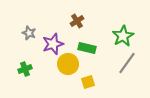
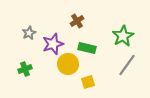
gray star: rotated 24 degrees clockwise
gray line: moved 2 px down
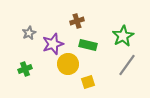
brown cross: rotated 16 degrees clockwise
green rectangle: moved 1 px right, 3 px up
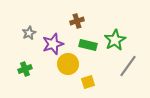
green star: moved 8 px left, 4 px down
gray line: moved 1 px right, 1 px down
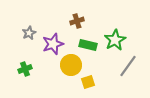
yellow circle: moved 3 px right, 1 px down
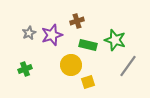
green star: rotated 25 degrees counterclockwise
purple star: moved 1 px left, 9 px up
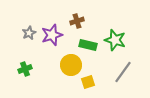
gray line: moved 5 px left, 6 px down
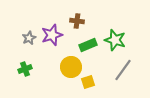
brown cross: rotated 24 degrees clockwise
gray star: moved 5 px down
green rectangle: rotated 36 degrees counterclockwise
yellow circle: moved 2 px down
gray line: moved 2 px up
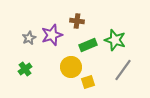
green cross: rotated 16 degrees counterclockwise
